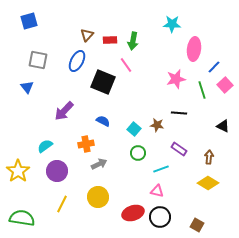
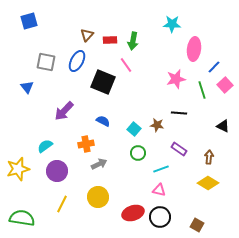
gray square: moved 8 px right, 2 px down
yellow star: moved 2 px up; rotated 20 degrees clockwise
pink triangle: moved 2 px right, 1 px up
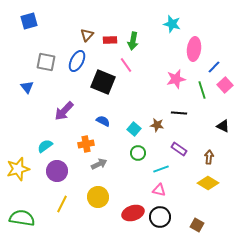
cyan star: rotated 12 degrees clockwise
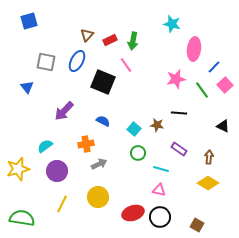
red rectangle: rotated 24 degrees counterclockwise
green line: rotated 18 degrees counterclockwise
cyan line: rotated 35 degrees clockwise
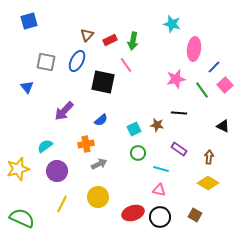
black square: rotated 10 degrees counterclockwise
blue semicircle: moved 2 px left, 1 px up; rotated 112 degrees clockwise
cyan square: rotated 24 degrees clockwise
green semicircle: rotated 15 degrees clockwise
brown square: moved 2 px left, 10 px up
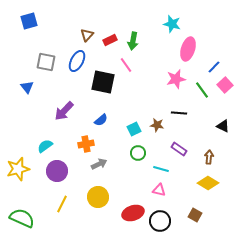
pink ellipse: moved 6 px left; rotated 10 degrees clockwise
black circle: moved 4 px down
